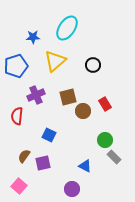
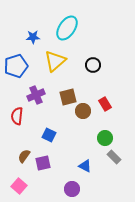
green circle: moved 2 px up
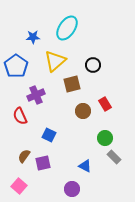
blue pentagon: rotated 20 degrees counterclockwise
brown square: moved 4 px right, 13 px up
red semicircle: moved 3 px right; rotated 30 degrees counterclockwise
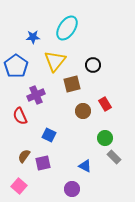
yellow triangle: rotated 10 degrees counterclockwise
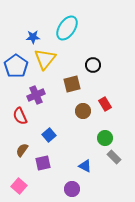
yellow triangle: moved 10 px left, 2 px up
blue square: rotated 24 degrees clockwise
brown semicircle: moved 2 px left, 6 px up
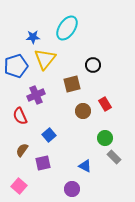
blue pentagon: rotated 20 degrees clockwise
